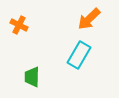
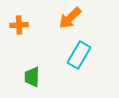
orange arrow: moved 19 px left, 1 px up
orange cross: rotated 30 degrees counterclockwise
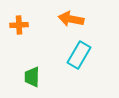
orange arrow: moved 1 px right, 1 px down; rotated 55 degrees clockwise
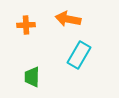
orange arrow: moved 3 px left
orange cross: moved 7 px right
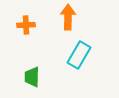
orange arrow: moved 2 px up; rotated 80 degrees clockwise
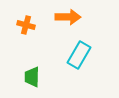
orange arrow: rotated 90 degrees clockwise
orange cross: rotated 18 degrees clockwise
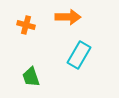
green trapezoid: moved 1 px left; rotated 20 degrees counterclockwise
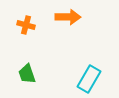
cyan rectangle: moved 10 px right, 24 px down
green trapezoid: moved 4 px left, 3 px up
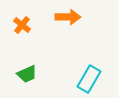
orange cross: moved 4 px left; rotated 24 degrees clockwise
green trapezoid: rotated 95 degrees counterclockwise
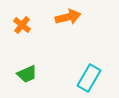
orange arrow: rotated 15 degrees counterclockwise
cyan rectangle: moved 1 px up
